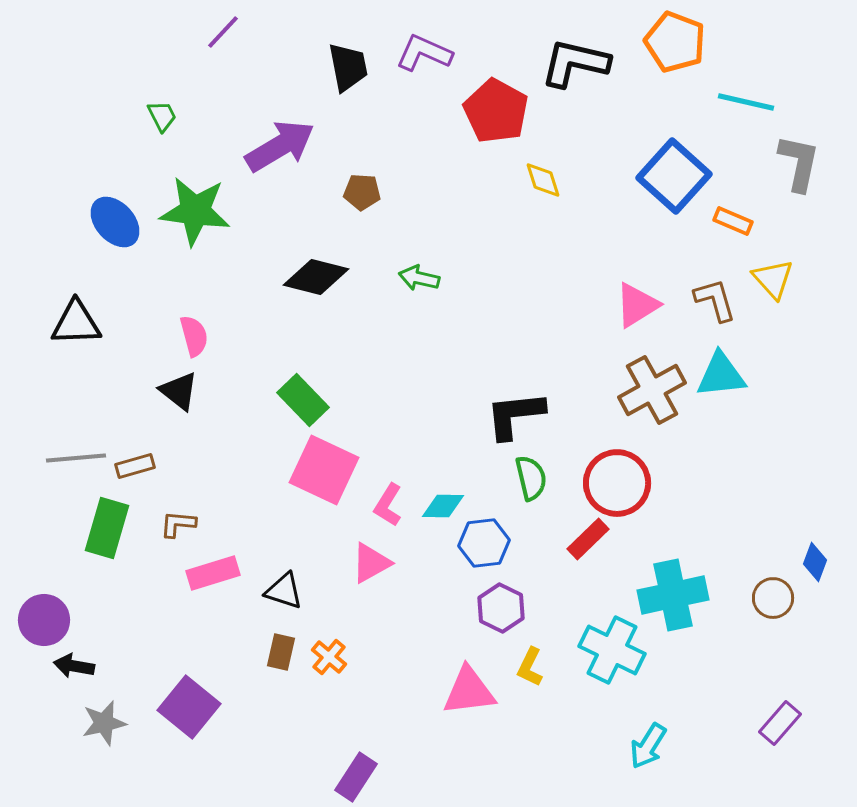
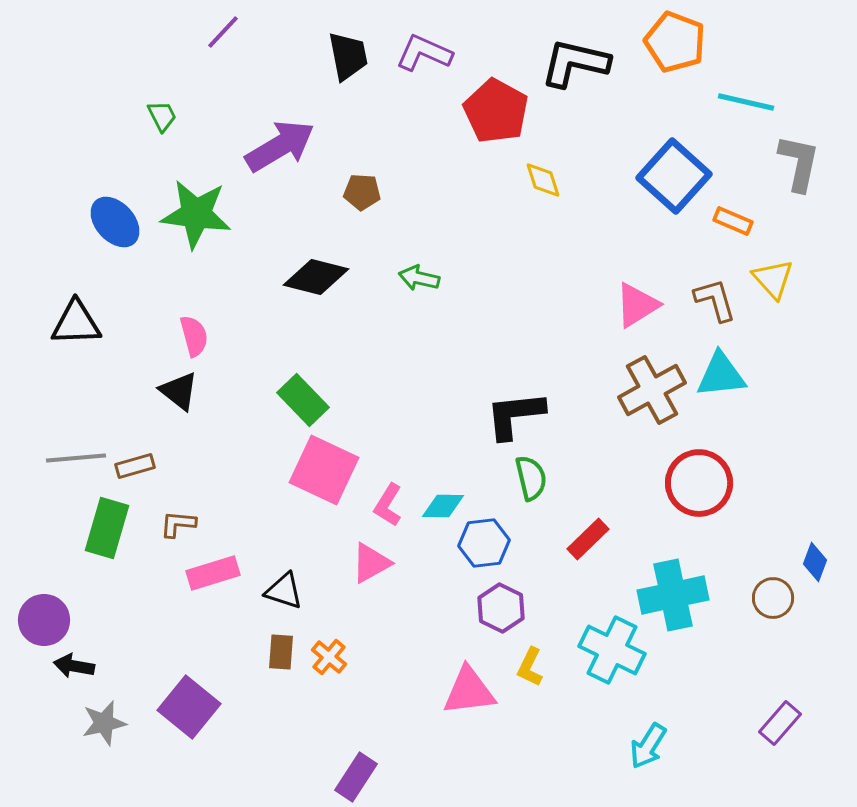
black trapezoid at (348, 67): moved 11 px up
green star at (195, 211): moved 1 px right, 3 px down
red circle at (617, 483): moved 82 px right
brown rectangle at (281, 652): rotated 9 degrees counterclockwise
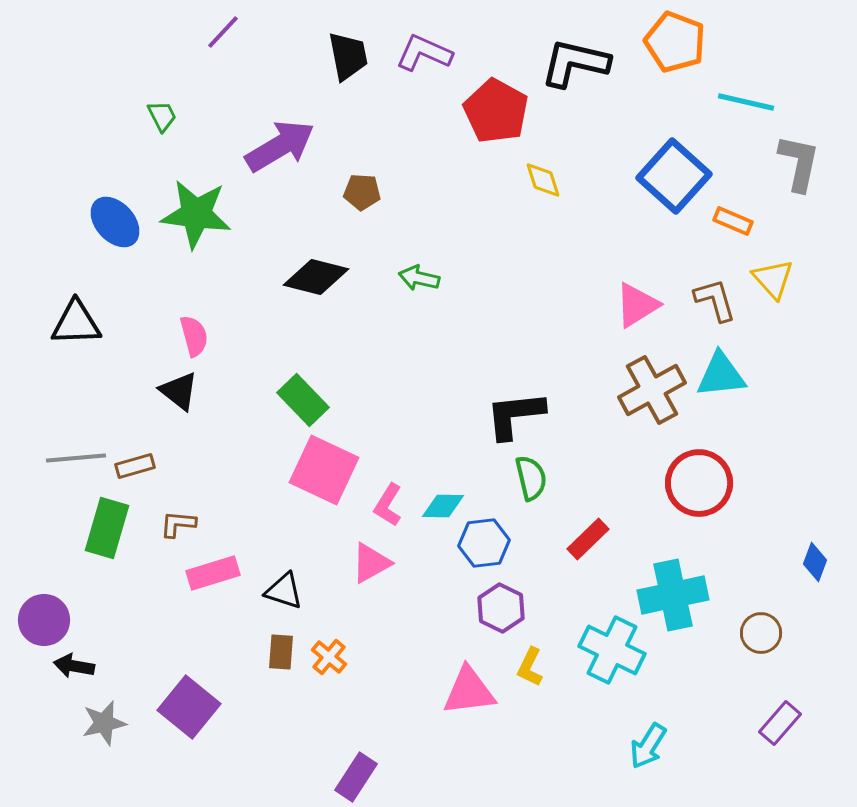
brown circle at (773, 598): moved 12 px left, 35 px down
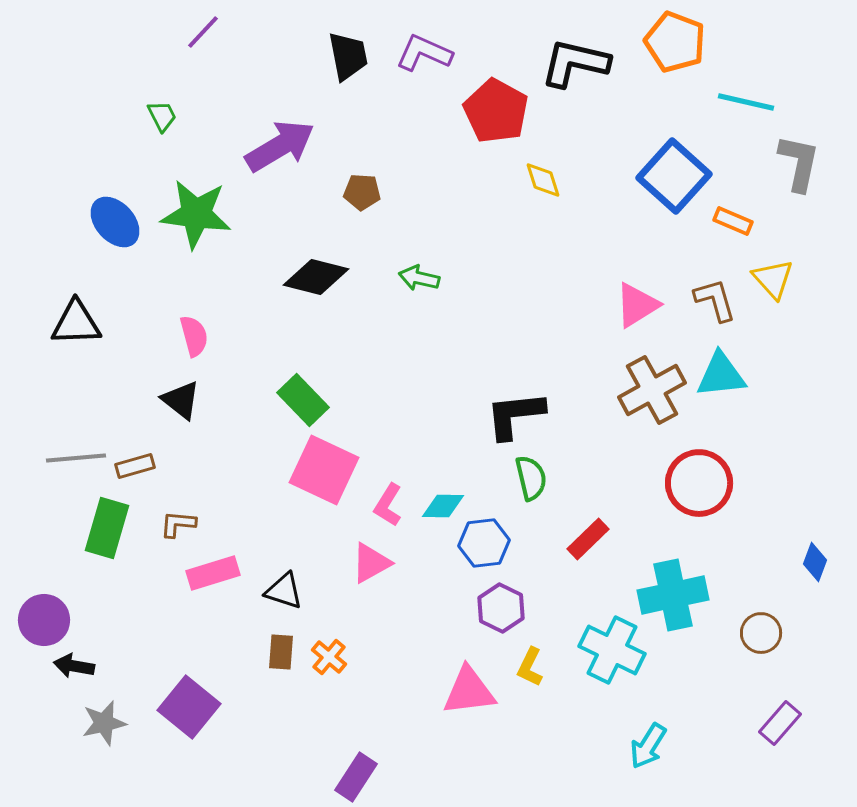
purple line at (223, 32): moved 20 px left
black triangle at (179, 391): moved 2 px right, 9 px down
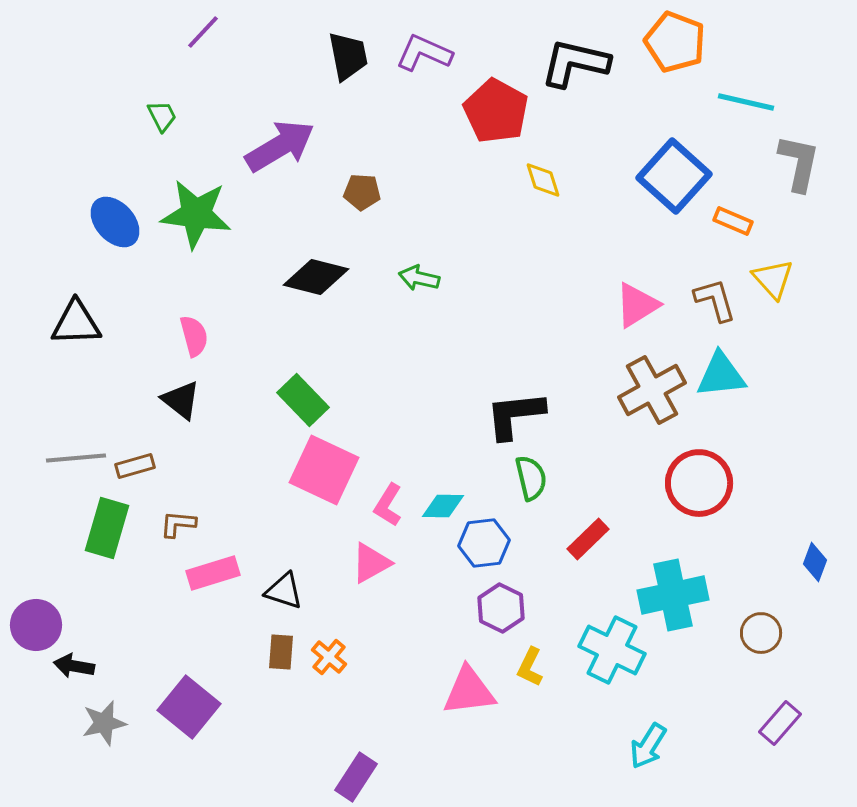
purple circle at (44, 620): moved 8 px left, 5 px down
